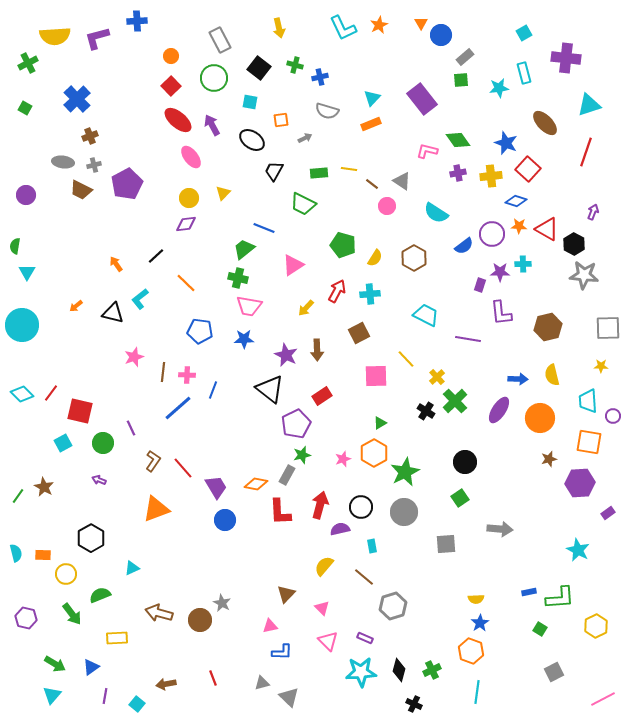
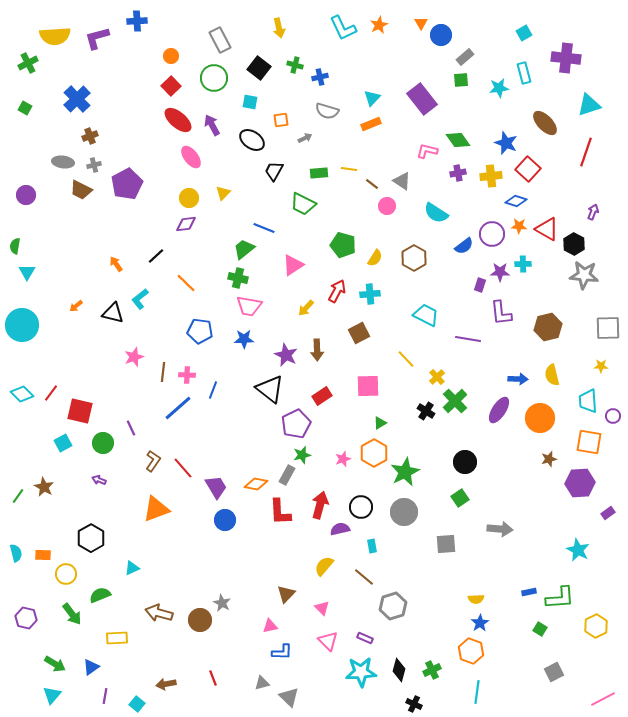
pink square at (376, 376): moved 8 px left, 10 px down
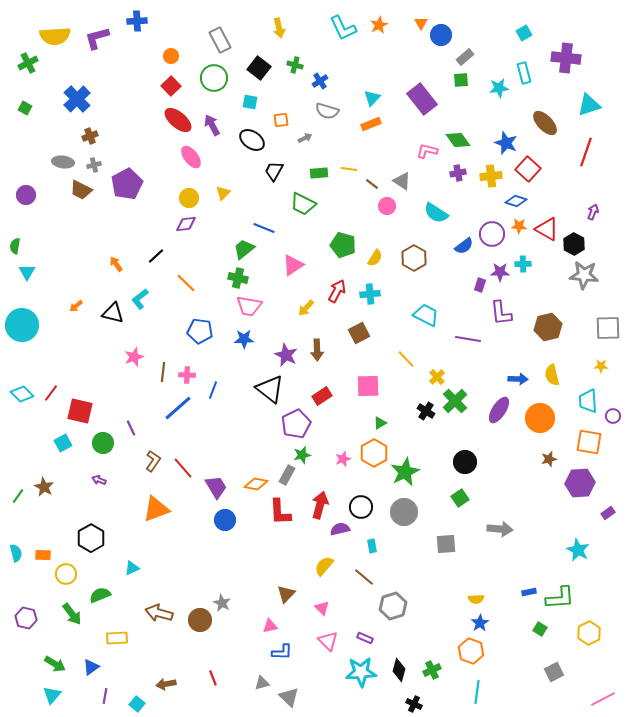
blue cross at (320, 77): moved 4 px down; rotated 21 degrees counterclockwise
yellow hexagon at (596, 626): moved 7 px left, 7 px down
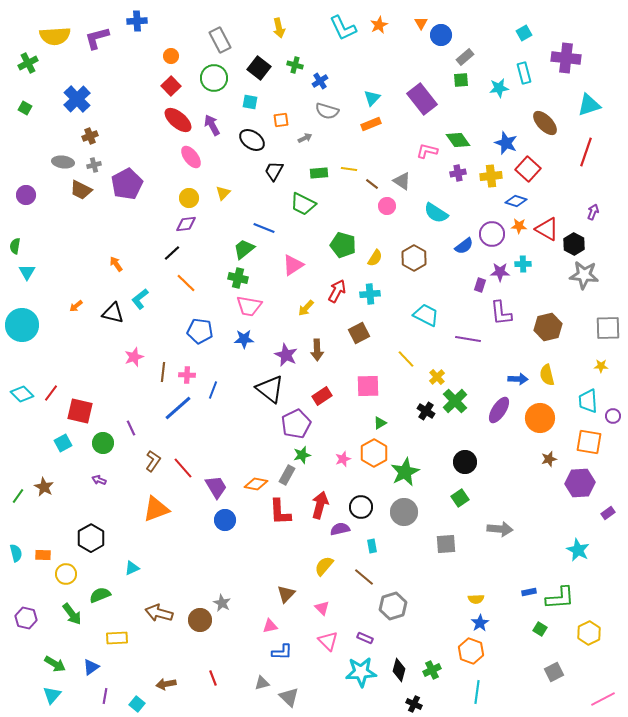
black line at (156, 256): moved 16 px right, 3 px up
yellow semicircle at (552, 375): moved 5 px left
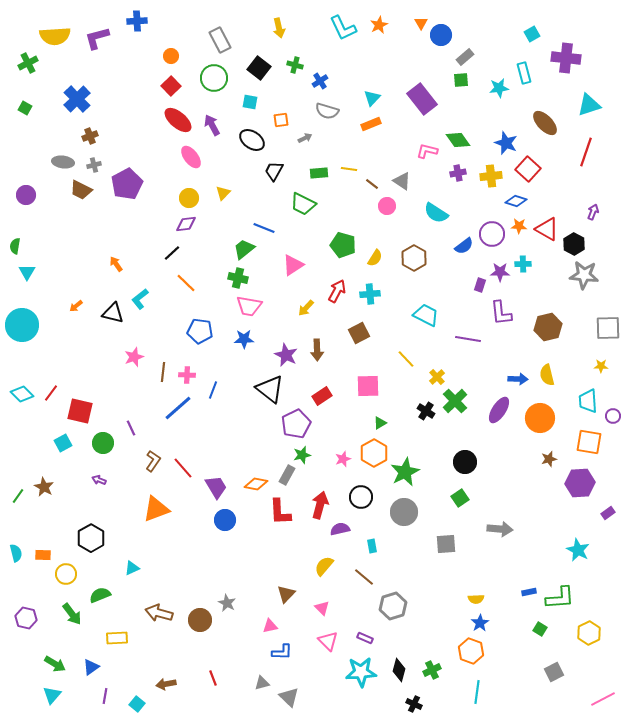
cyan square at (524, 33): moved 8 px right, 1 px down
black circle at (361, 507): moved 10 px up
gray star at (222, 603): moved 5 px right
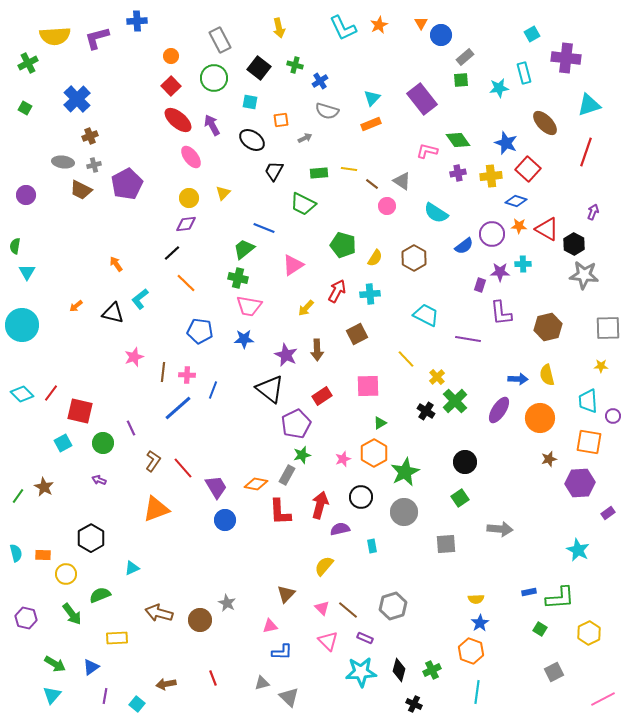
brown square at (359, 333): moved 2 px left, 1 px down
brown line at (364, 577): moved 16 px left, 33 px down
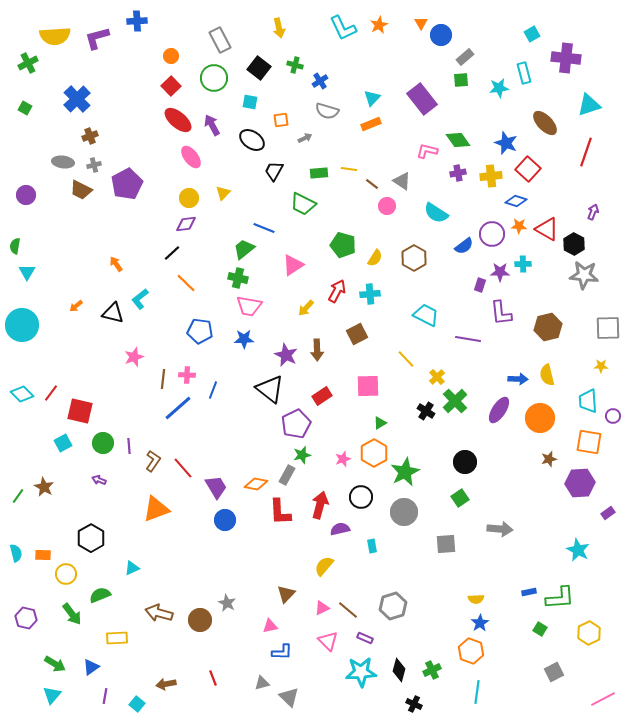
brown line at (163, 372): moved 7 px down
purple line at (131, 428): moved 2 px left, 18 px down; rotated 21 degrees clockwise
pink triangle at (322, 608): rotated 49 degrees clockwise
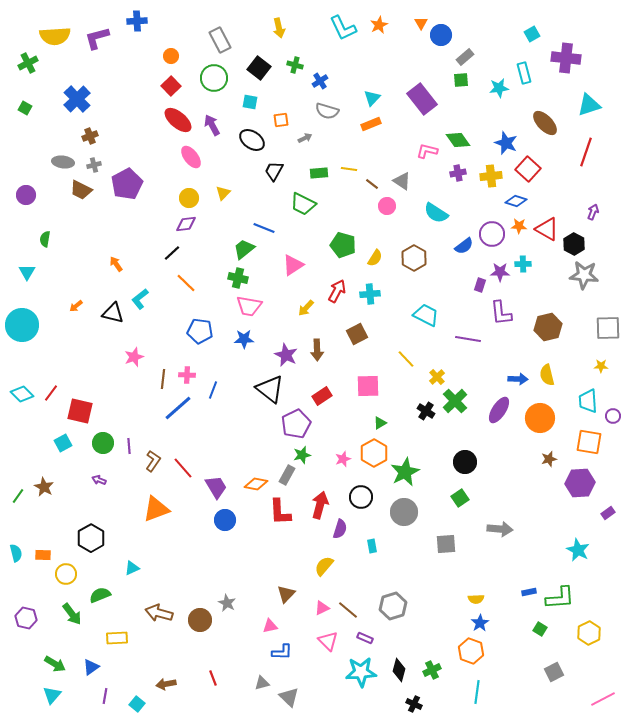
green semicircle at (15, 246): moved 30 px right, 7 px up
purple semicircle at (340, 529): rotated 120 degrees clockwise
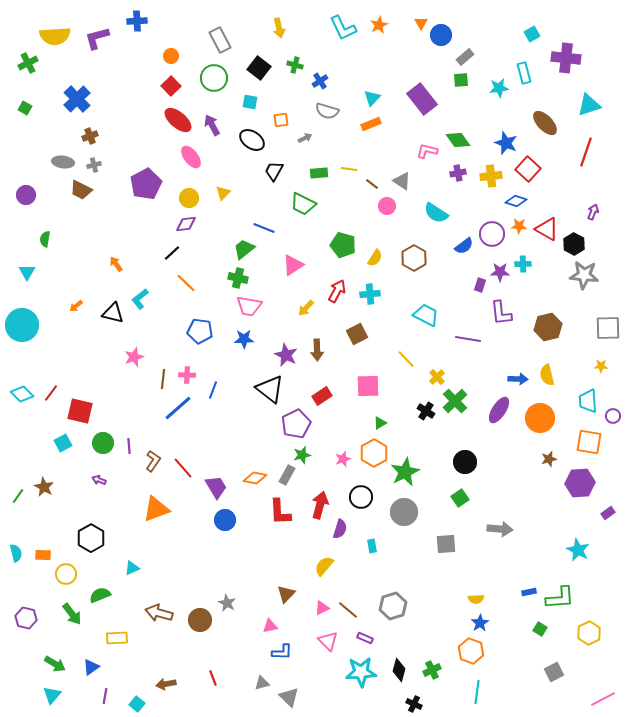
purple pentagon at (127, 184): moved 19 px right
orange diamond at (256, 484): moved 1 px left, 6 px up
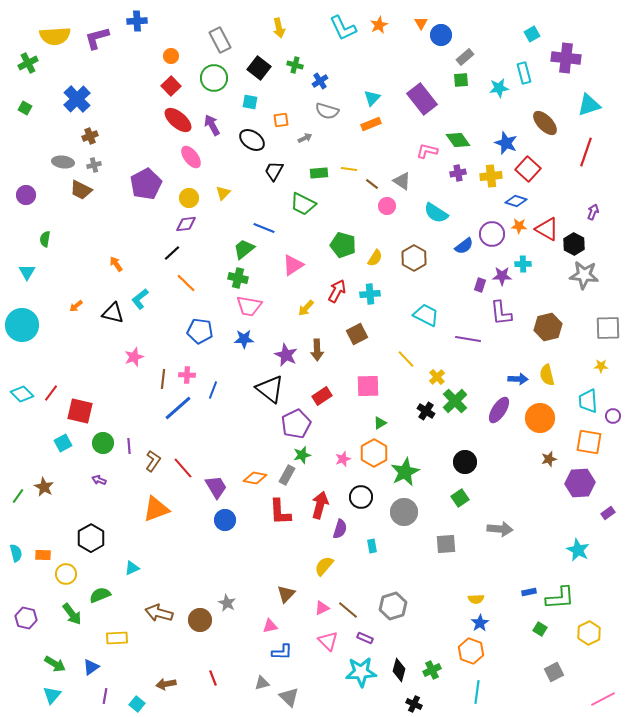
purple star at (500, 272): moved 2 px right, 4 px down
